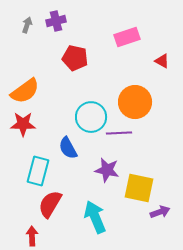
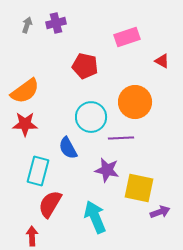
purple cross: moved 2 px down
red pentagon: moved 10 px right, 8 px down
red star: moved 2 px right
purple line: moved 2 px right, 5 px down
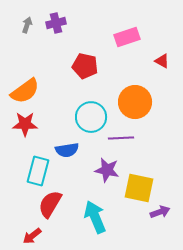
blue semicircle: moved 1 px left, 2 px down; rotated 70 degrees counterclockwise
red arrow: rotated 126 degrees counterclockwise
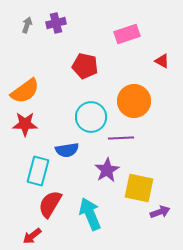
pink rectangle: moved 3 px up
orange circle: moved 1 px left, 1 px up
purple star: rotated 30 degrees clockwise
cyan arrow: moved 5 px left, 3 px up
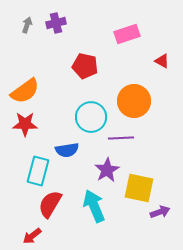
cyan arrow: moved 4 px right, 8 px up
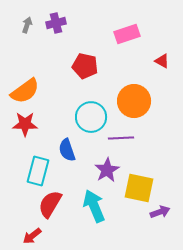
blue semicircle: rotated 80 degrees clockwise
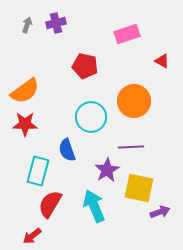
purple line: moved 10 px right, 9 px down
